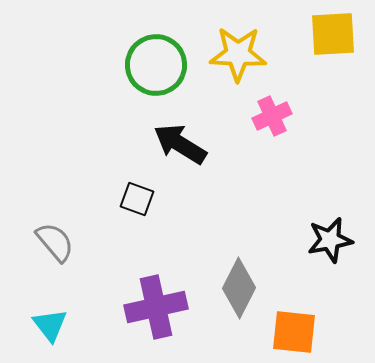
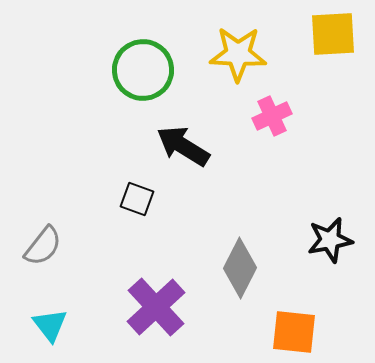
green circle: moved 13 px left, 5 px down
black arrow: moved 3 px right, 2 px down
gray semicircle: moved 12 px left, 4 px down; rotated 78 degrees clockwise
gray diamond: moved 1 px right, 20 px up
purple cross: rotated 30 degrees counterclockwise
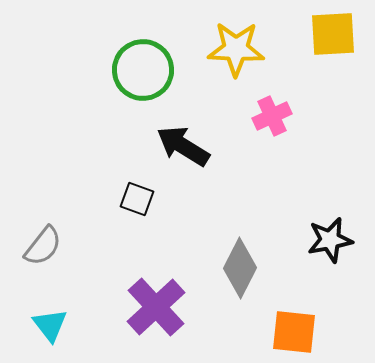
yellow star: moved 2 px left, 5 px up
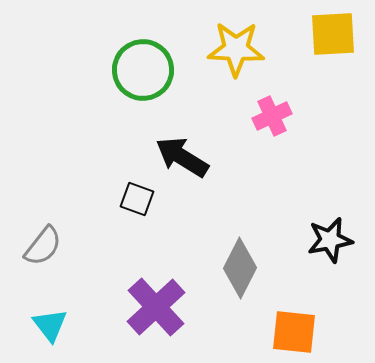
black arrow: moved 1 px left, 11 px down
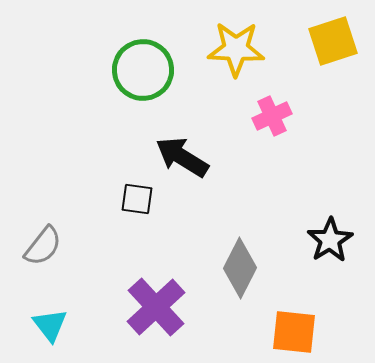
yellow square: moved 7 px down; rotated 15 degrees counterclockwise
black square: rotated 12 degrees counterclockwise
black star: rotated 21 degrees counterclockwise
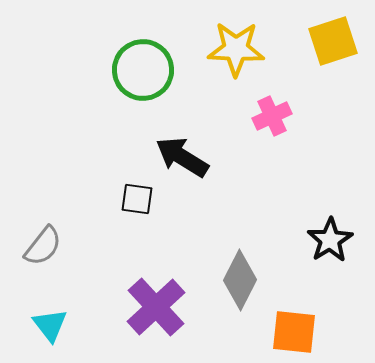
gray diamond: moved 12 px down
